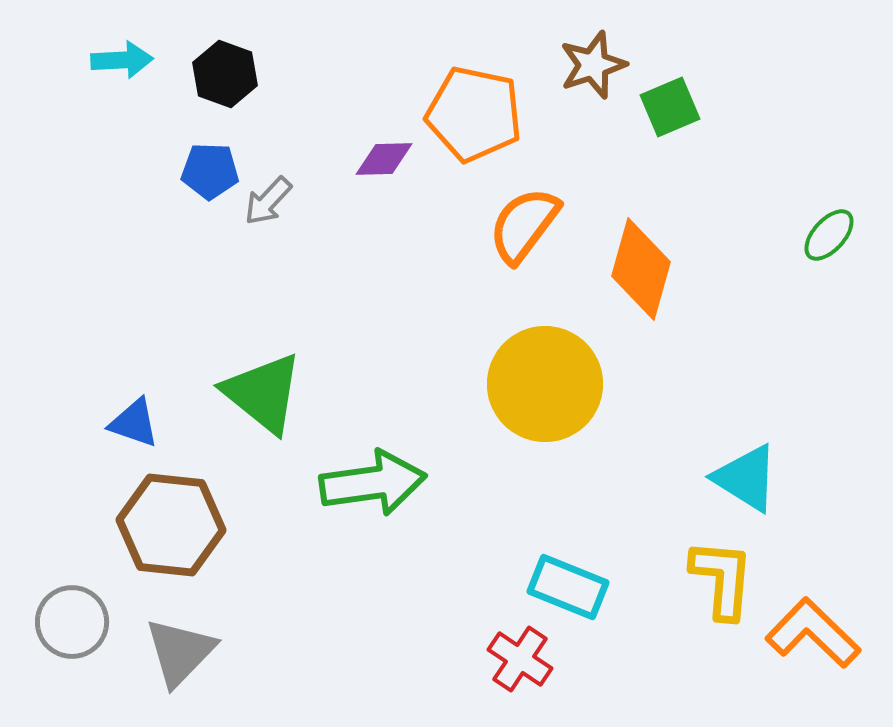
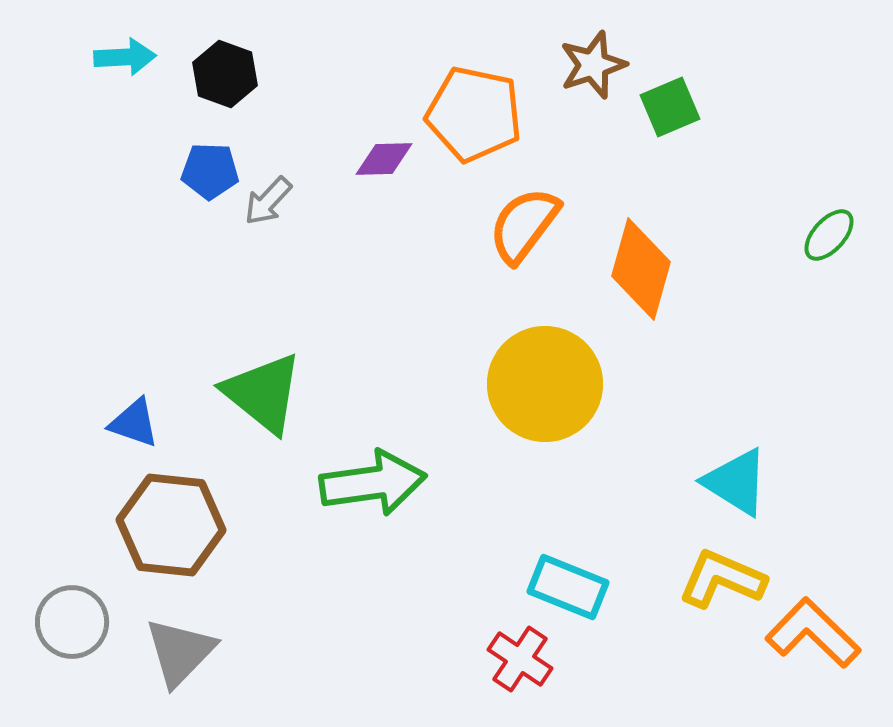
cyan arrow: moved 3 px right, 3 px up
cyan triangle: moved 10 px left, 4 px down
yellow L-shape: rotated 72 degrees counterclockwise
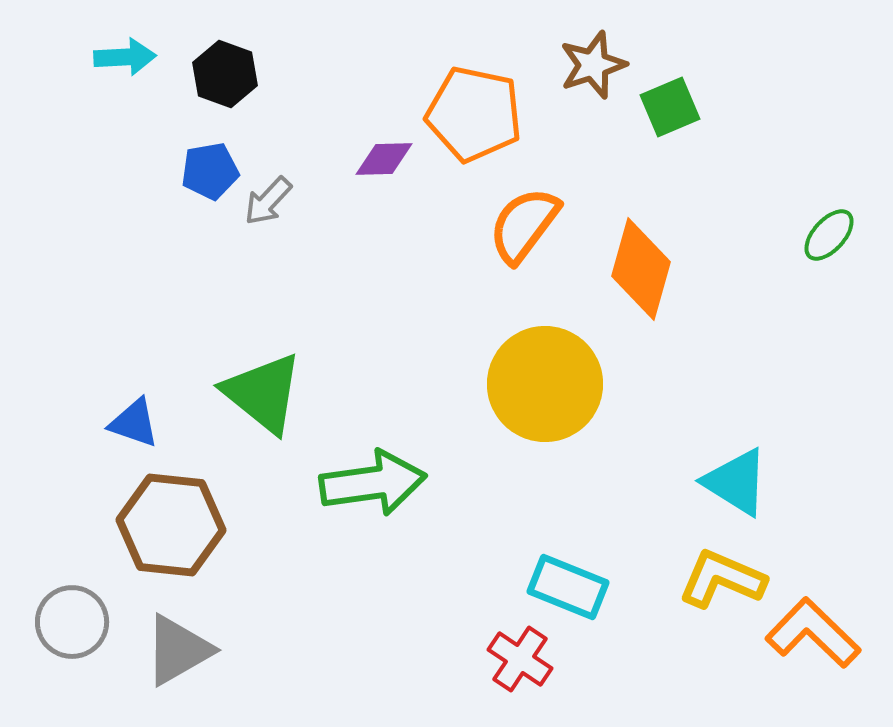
blue pentagon: rotated 12 degrees counterclockwise
gray triangle: moved 2 px left, 2 px up; rotated 16 degrees clockwise
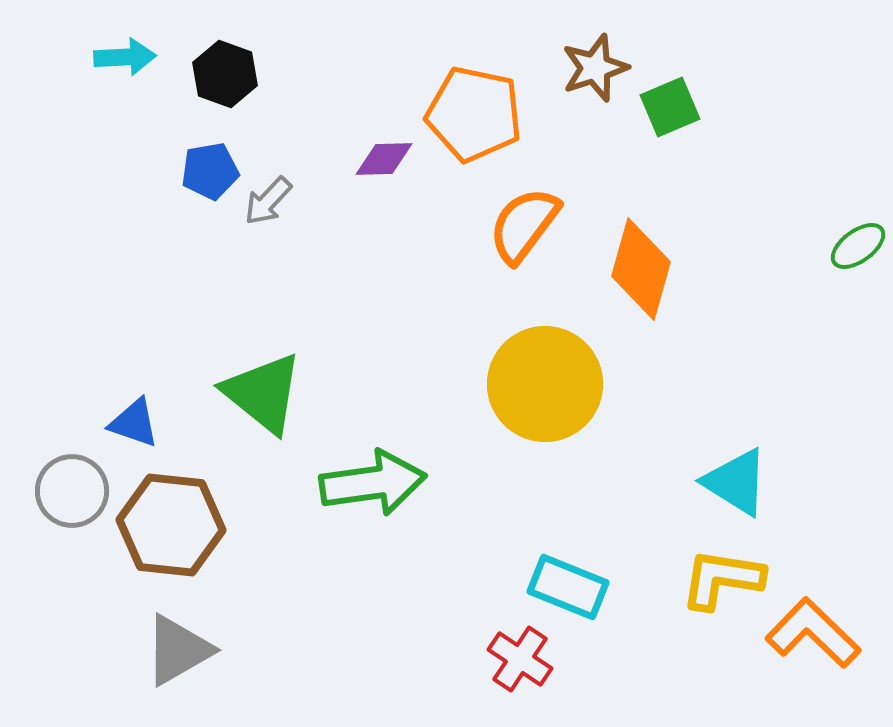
brown star: moved 2 px right, 3 px down
green ellipse: moved 29 px right, 11 px down; rotated 12 degrees clockwise
yellow L-shape: rotated 14 degrees counterclockwise
gray circle: moved 131 px up
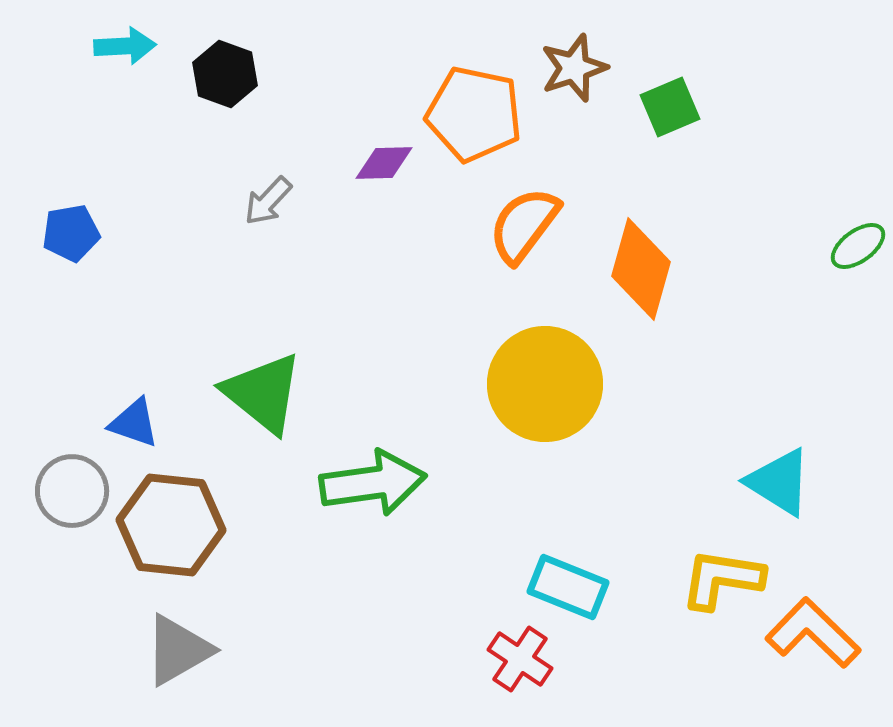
cyan arrow: moved 11 px up
brown star: moved 21 px left
purple diamond: moved 4 px down
blue pentagon: moved 139 px left, 62 px down
cyan triangle: moved 43 px right
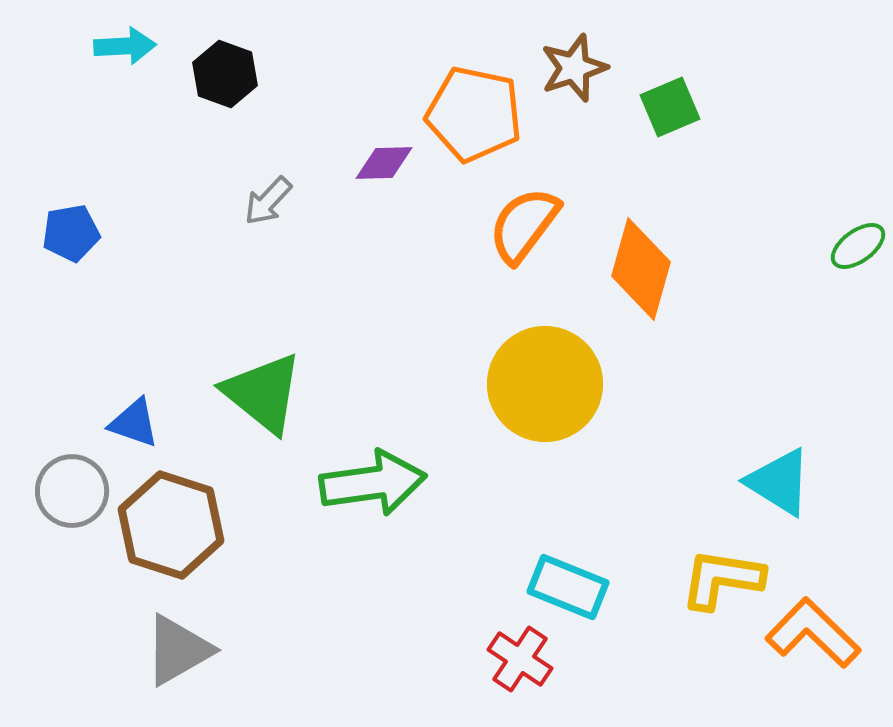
brown hexagon: rotated 12 degrees clockwise
